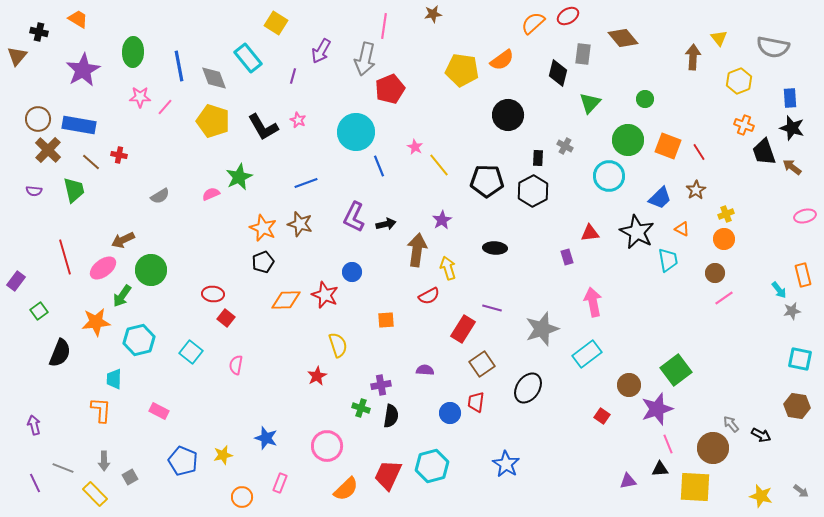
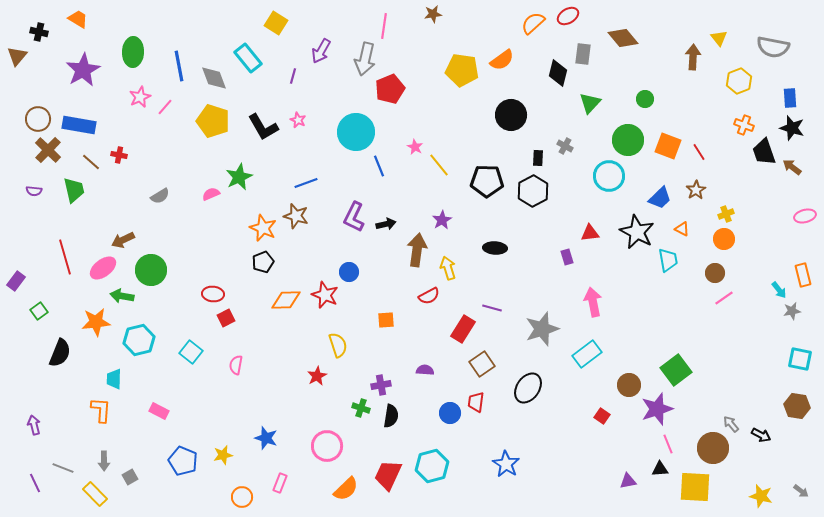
pink star at (140, 97): rotated 25 degrees counterclockwise
black circle at (508, 115): moved 3 px right
brown star at (300, 224): moved 4 px left, 8 px up
blue circle at (352, 272): moved 3 px left
green arrow at (122, 296): rotated 65 degrees clockwise
red square at (226, 318): rotated 24 degrees clockwise
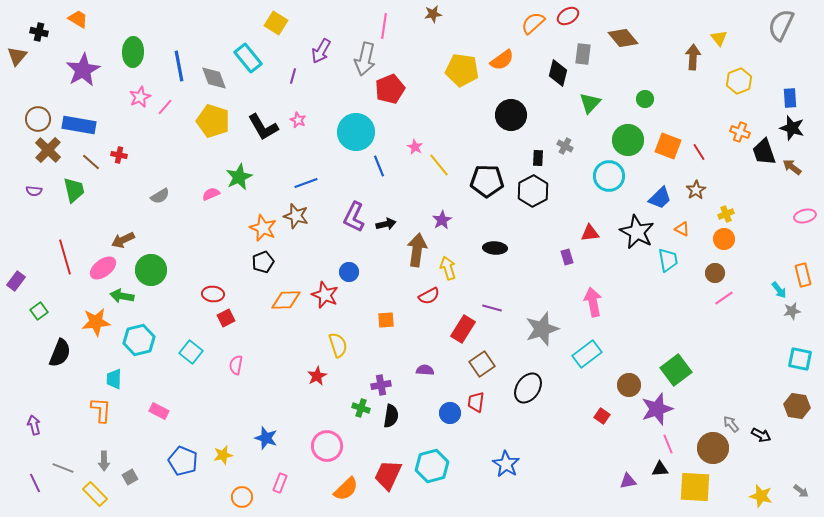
gray semicircle at (773, 47): moved 8 px right, 22 px up; rotated 104 degrees clockwise
orange cross at (744, 125): moved 4 px left, 7 px down
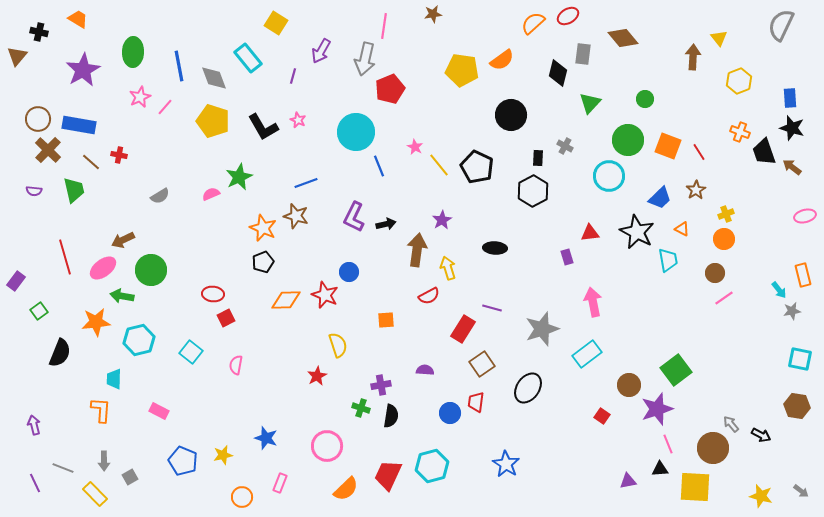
black pentagon at (487, 181): moved 10 px left, 14 px up; rotated 24 degrees clockwise
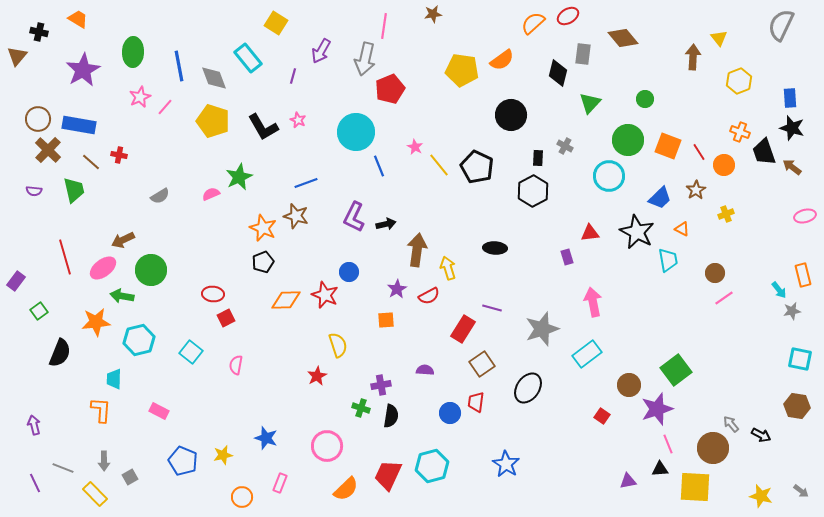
purple star at (442, 220): moved 45 px left, 69 px down
orange circle at (724, 239): moved 74 px up
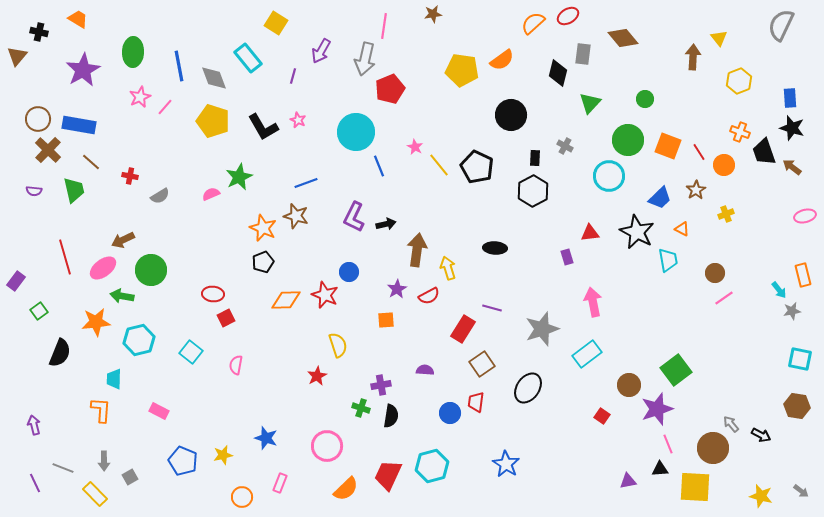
red cross at (119, 155): moved 11 px right, 21 px down
black rectangle at (538, 158): moved 3 px left
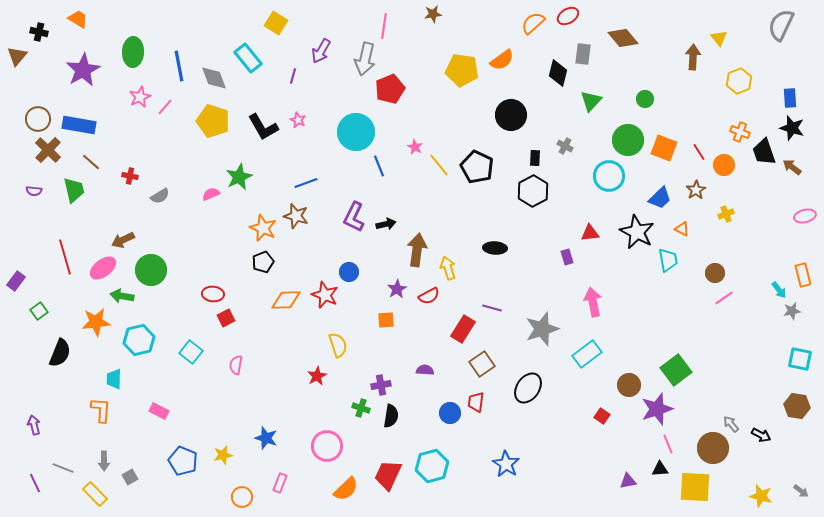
green triangle at (590, 103): moved 1 px right, 2 px up
orange square at (668, 146): moved 4 px left, 2 px down
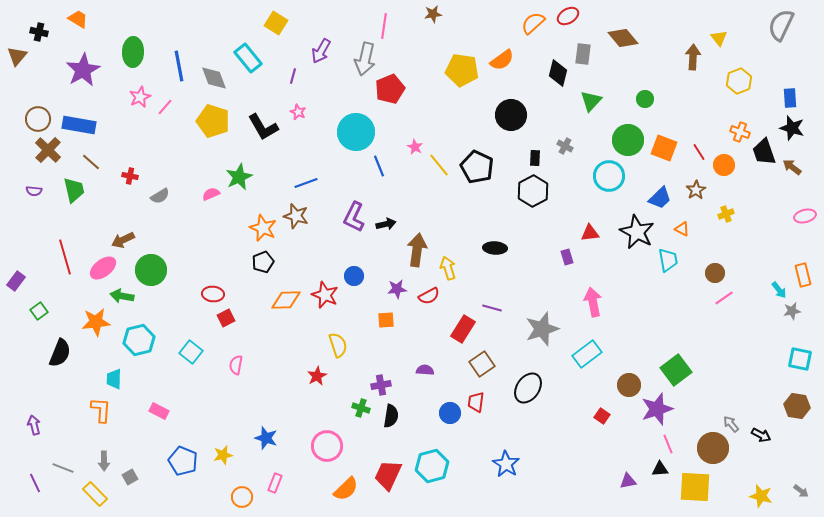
pink star at (298, 120): moved 8 px up
blue circle at (349, 272): moved 5 px right, 4 px down
purple star at (397, 289): rotated 24 degrees clockwise
pink rectangle at (280, 483): moved 5 px left
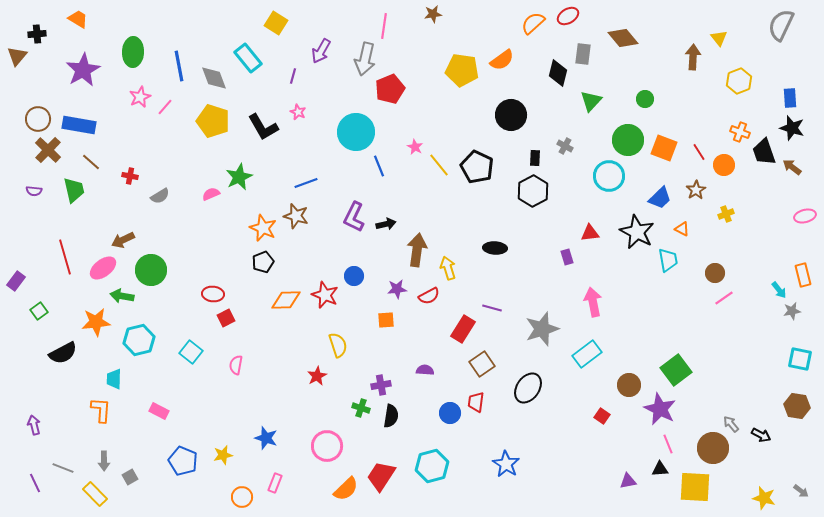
black cross at (39, 32): moved 2 px left, 2 px down; rotated 18 degrees counterclockwise
black semicircle at (60, 353): moved 3 px right; rotated 40 degrees clockwise
purple star at (657, 409): moved 3 px right; rotated 28 degrees counterclockwise
red trapezoid at (388, 475): moved 7 px left, 1 px down; rotated 8 degrees clockwise
yellow star at (761, 496): moved 3 px right, 2 px down
